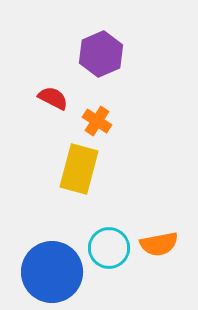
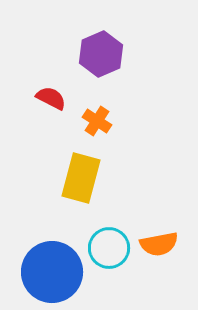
red semicircle: moved 2 px left
yellow rectangle: moved 2 px right, 9 px down
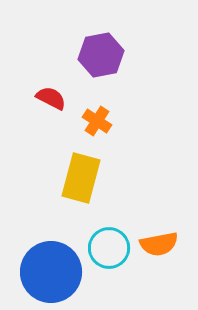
purple hexagon: moved 1 px down; rotated 12 degrees clockwise
blue circle: moved 1 px left
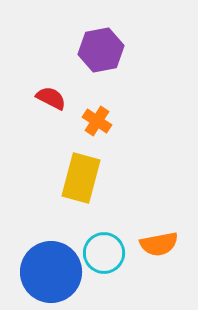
purple hexagon: moved 5 px up
cyan circle: moved 5 px left, 5 px down
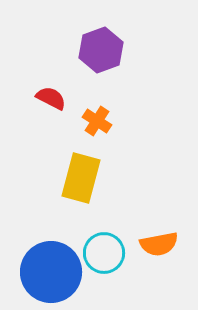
purple hexagon: rotated 9 degrees counterclockwise
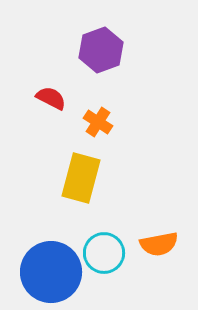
orange cross: moved 1 px right, 1 px down
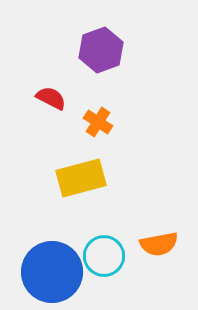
yellow rectangle: rotated 60 degrees clockwise
cyan circle: moved 3 px down
blue circle: moved 1 px right
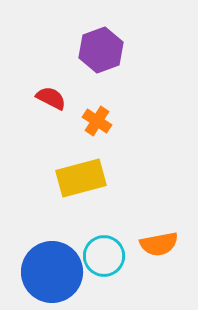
orange cross: moved 1 px left, 1 px up
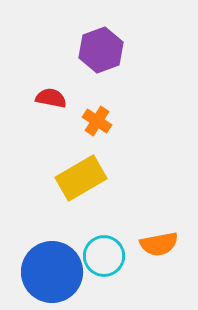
red semicircle: rotated 16 degrees counterclockwise
yellow rectangle: rotated 15 degrees counterclockwise
